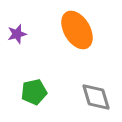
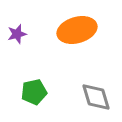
orange ellipse: rotated 75 degrees counterclockwise
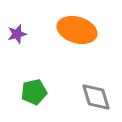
orange ellipse: rotated 33 degrees clockwise
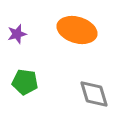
green pentagon: moved 9 px left, 10 px up; rotated 20 degrees clockwise
gray diamond: moved 2 px left, 3 px up
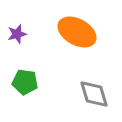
orange ellipse: moved 2 px down; rotated 12 degrees clockwise
